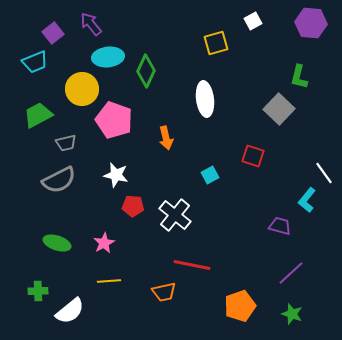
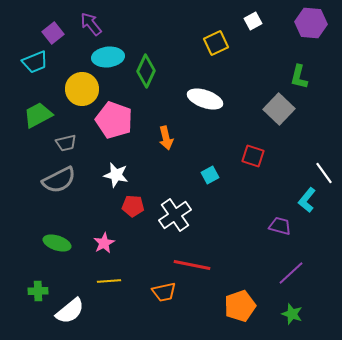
yellow square: rotated 10 degrees counterclockwise
white ellipse: rotated 64 degrees counterclockwise
white cross: rotated 16 degrees clockwise
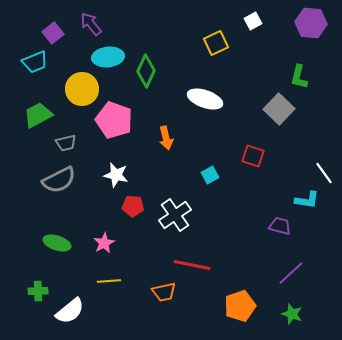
cyan L-shape: rotated 120 degrees counterclockwise
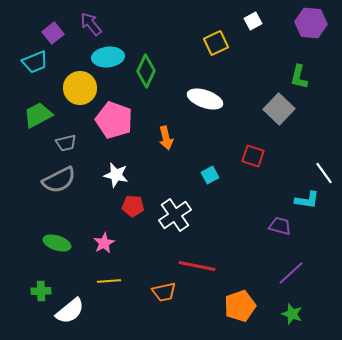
yellow circle: moved 2 px left, 1 px up
red line: moved 5 px right, 1 px down
green cross: moved 3 px right
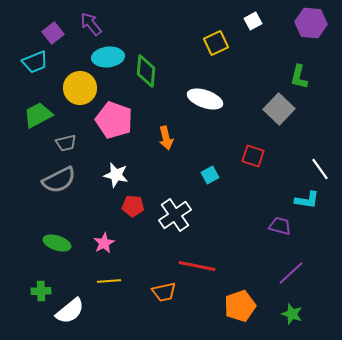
green diamond: rotated 20 degrees counterclockwise
white line: moved 4 px left, 4 px up
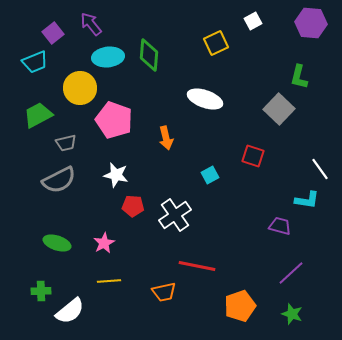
green diamond: moved 3 px right, 16 px up
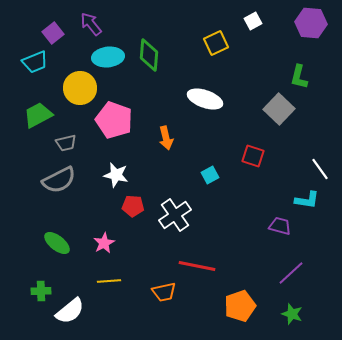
green ellipse: rotated 20 degrees clockwise
